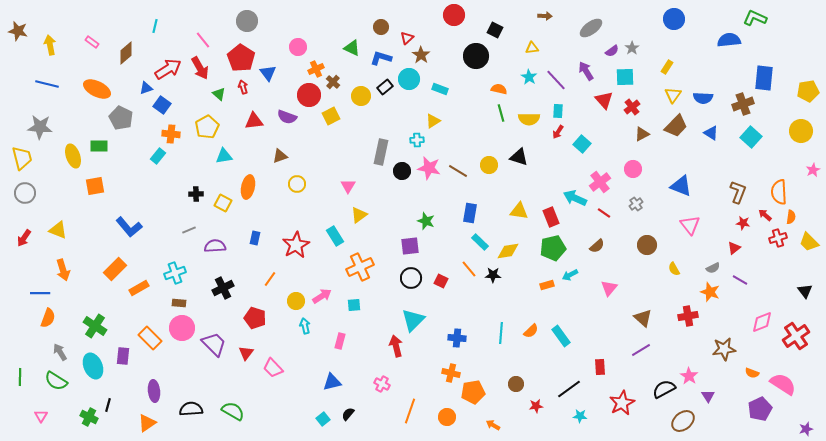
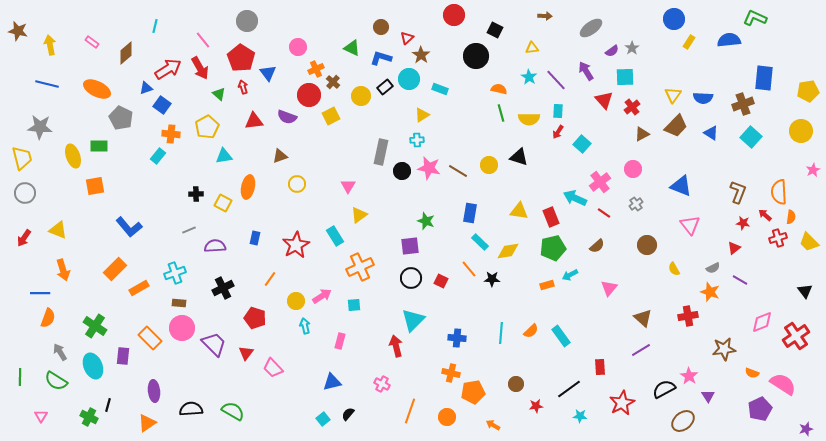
yellow rectangle at (667, 67): moved 22 px right, 25 px up
yellow triangle at (433, 121): moved 11 px left, 6 px up
black star at (493, 275): moved 1 px left, 4 px down
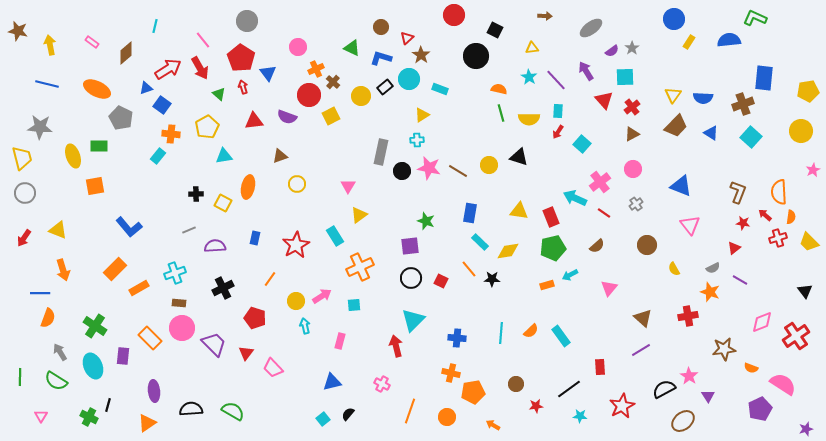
brown triangle at (642, 134): moved 10 px left
orange semicircle at (752, 373): moved 1 px left, 5 px up
red star at (622, 403): moved 3 px down
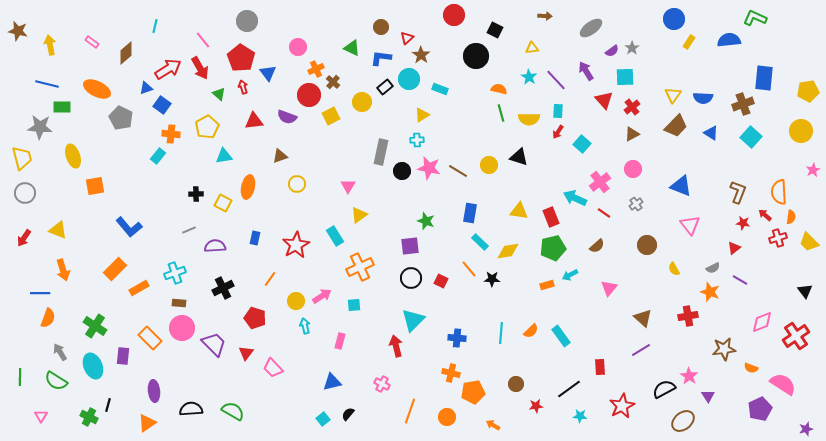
blue L-shape at (381, 58): rotated 10 degrees counterclockwise
yellow circle at (361, 96): moved 1 px right, 6 px down
green rectangle at (99, 146): moved 37 px left, 39 px up
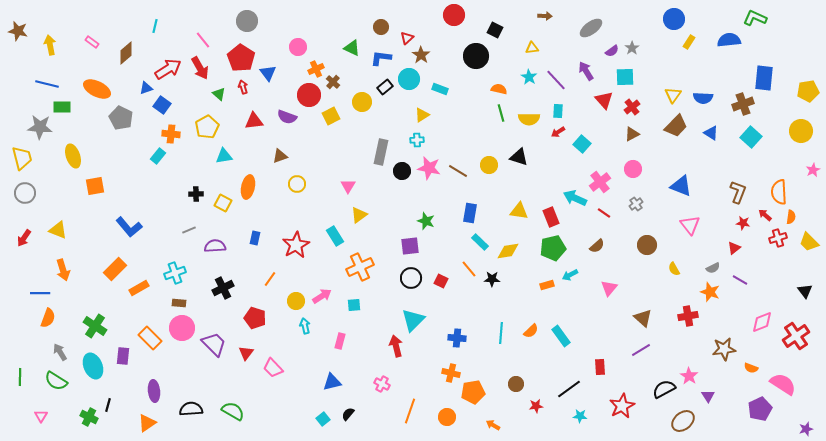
red arrow at (558, 132): rotated 24 degrees clockwise
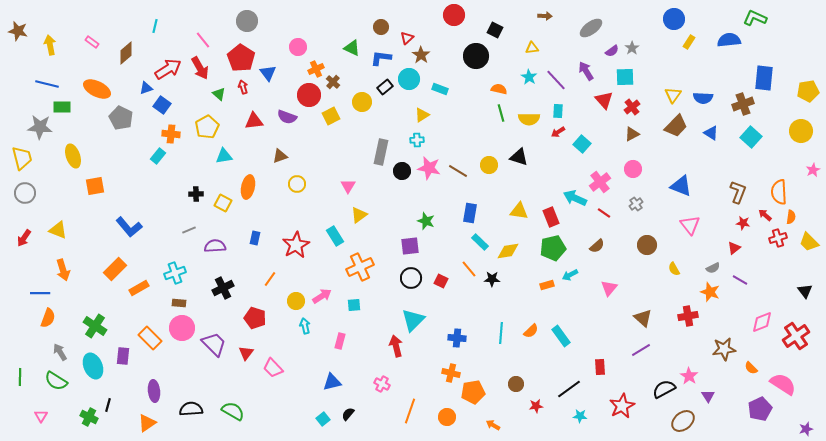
orange semicircle at (751, 368): rotated 24 degrees clockwise
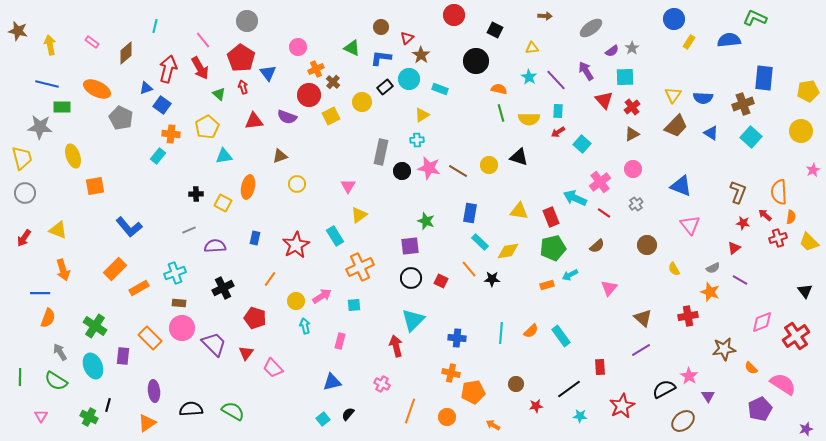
black circle at (476, 56): moved 5 px down
red arrow at (168, 69): rotated 44 degrees counterclockwise
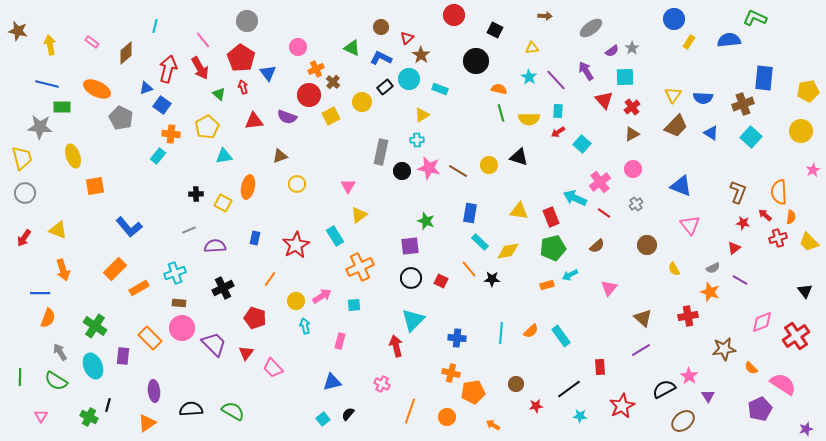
blue L-shape at (381, 58): rotated 20 degrees clockwise
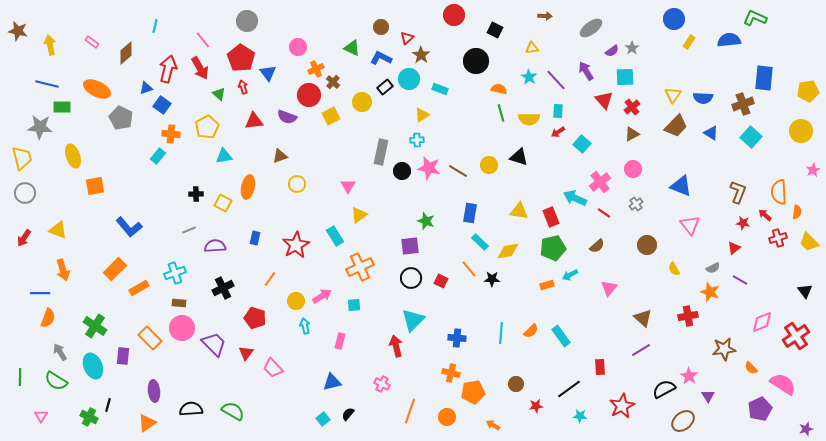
orange semicircle at (791, 217): moved 6 px right, 5 px up
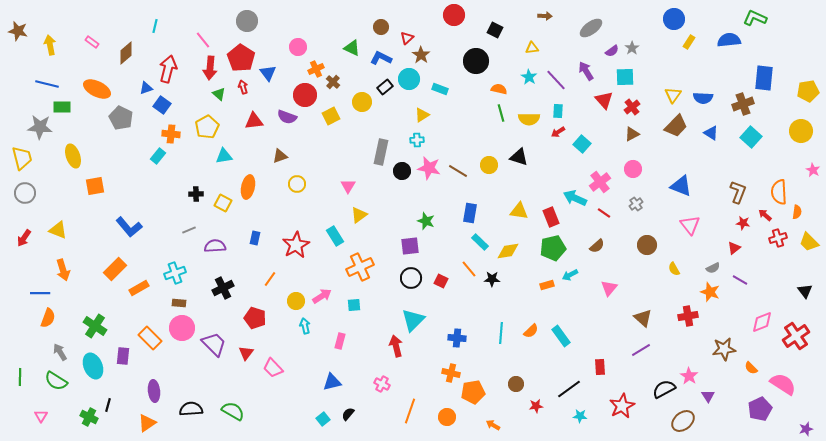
red arrow at (200, 68): moved 10 px right; rotated 35 degrees clockwise
red circle at (309, 95): moved 4 px left
pink star at (813, 170): rotated 16 degrees counterclockwise
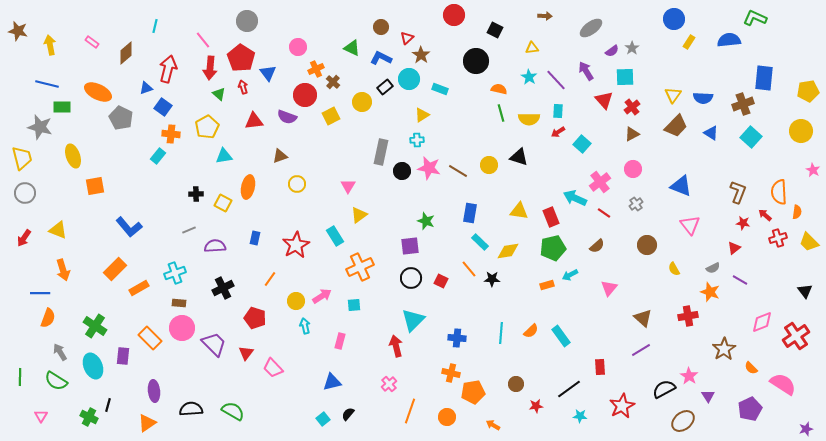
orange ellipse at (97, 89): moved 1 px right, 3 px down
blue square at (162, 105): moved 1 px right, 2 px down
gray star at (40, 127): rotated 10 degrees clockwise
brown star at (724, 349): rotated 25 degrees counterclockwise
pink cross at (382, 384): moved 7 px right; rotated 21 degrees clockwise
purple pentagon at (760, 409): moved 10 px left
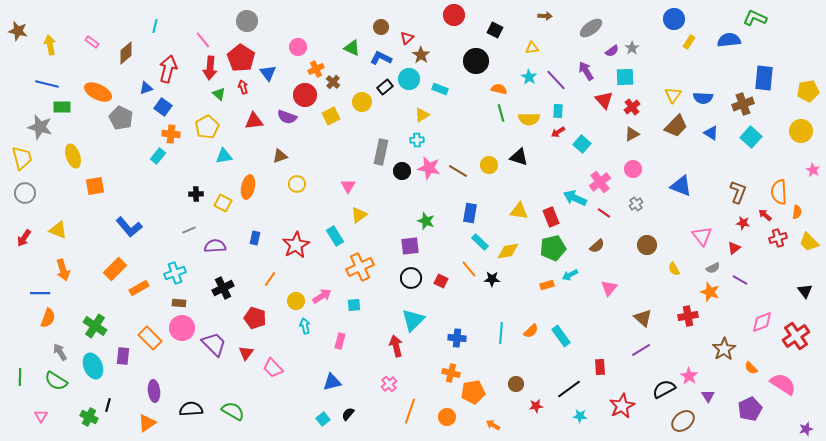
pink triangle at (690, 225): moved 12 px right, 11 px down
